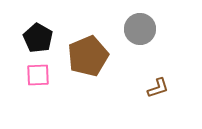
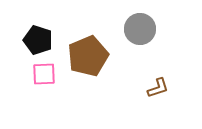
black pentagon: moved 2 px down; rotated 12 degrees counterclockwise
pink square: moved 6 px right, 1 px up
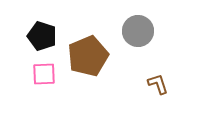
gray circle: moved 2 px left, 2 px down
black pentagon: moved 4 px right, 4 px up
brown L-shape: moved 4 px up; rotated 90 degrees counterclockwise
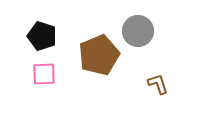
brown pentagon: moved 11 px right, 1 px up
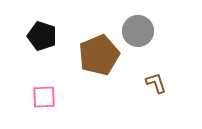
pink square: moved 23 px down
brown L-shape: moved 2 px left, 1 px up
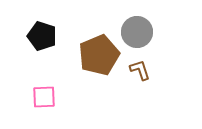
gray circle: moved 1 px left, 1 px down
brown L-shape: moved 16 px left, 13 px up
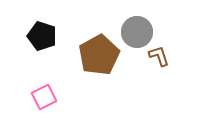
brown pentagon: rotated 6 degrees counterclockwise
brown L-shape: moved 19 px right, 14 px up
pink square: rotated 25 degrees counterclockwise
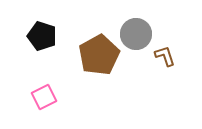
gray circle: moved 1 px left, 2 px down
brown L-shape: moved 6 px right
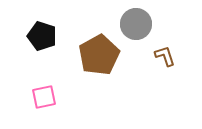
gray circle: moved 10 px up
pink square: rotated 15 degrees clockwise
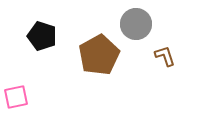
pink square: moved 28 px left
